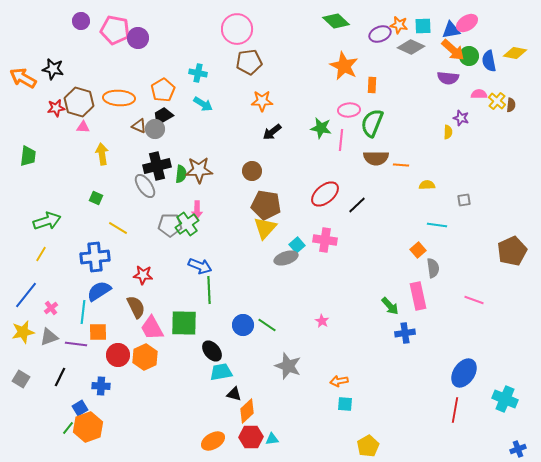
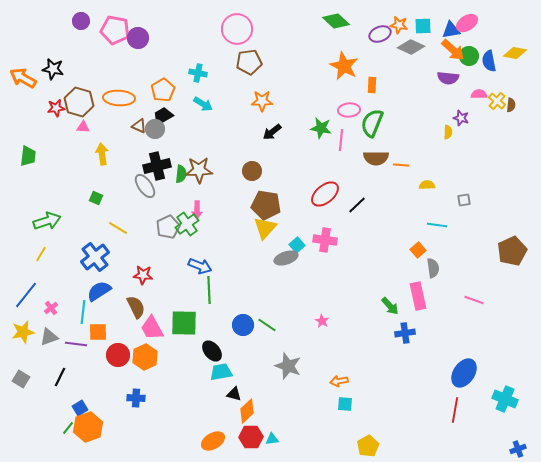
gray pentagon at (170, 225): moved 2 px left, 2 px down; rotated 25 degrees counterclockwise
blue cross at (95, 257): rotated 32 degrees counterclockwise
blue cross at (101, 386): moved 35 px right, 12 px down
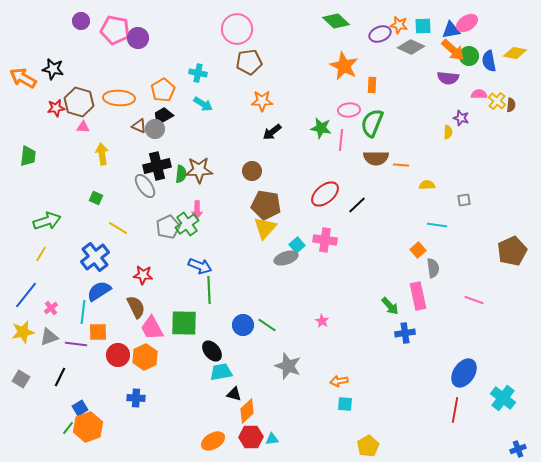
cyan cross at (505, 399): moved 2 px left, 1 px up; rotated 15 degrees clockwise
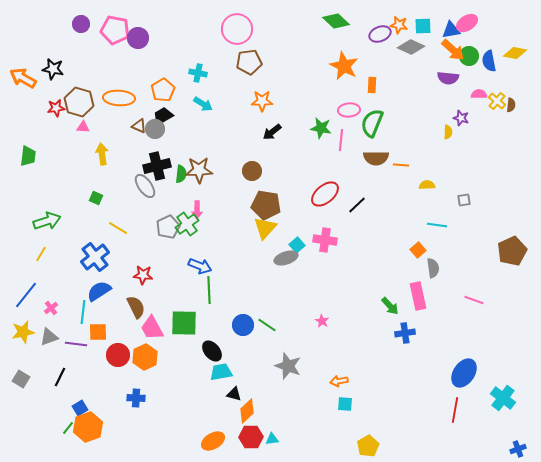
purple circle at (81, 21): moved 3 px down
